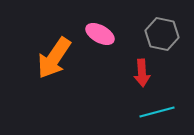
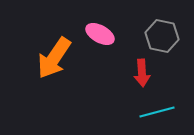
gray hexagon: moved 2 px down
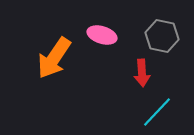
pink ellipse: moved 2 px right, 1 px down; rotated 12 degrees counterclockwise
cyan line: rotated 32 degrees counterclockwise
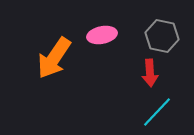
pink ellipse: rotated 28 degrees counterclockwise
red arrow: moved 8 px right
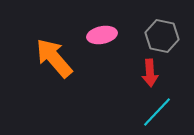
orange arrow: rotated 105 degrees clockwise
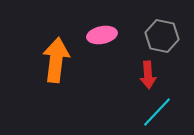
orange arrow: moved 2 px right, 2 px down; rotated 48 degrees clockwise
red arrow: moved 2 px left, 2 px down
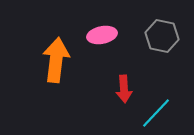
red arrow: moved 24 px left, 14 px down
cyan line: moved 1 px left, 1 px down
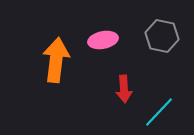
pink ellipse: moved 1 px right, 5 px down
cyan line: moved 3 px right, 1 px up
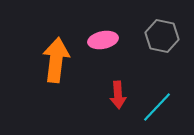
red arrow: moved 6 px left, 6 px down
cyan line: moved 2 px left, 5 px up
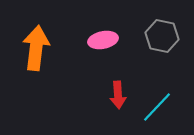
orange arrow: moved 20 px left, 12 px up
